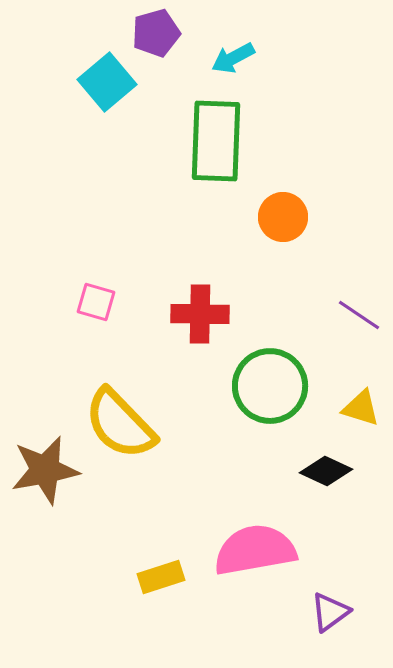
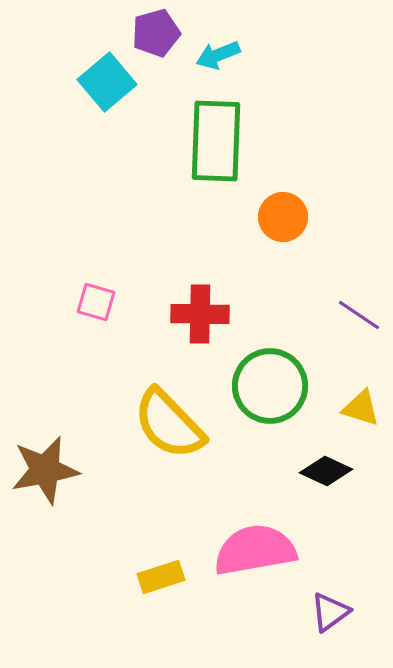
cyan arrow: moved 15 px left, 3 px up; rotated 6 degrees clockwise
yellow semicircle: moved 49 px right
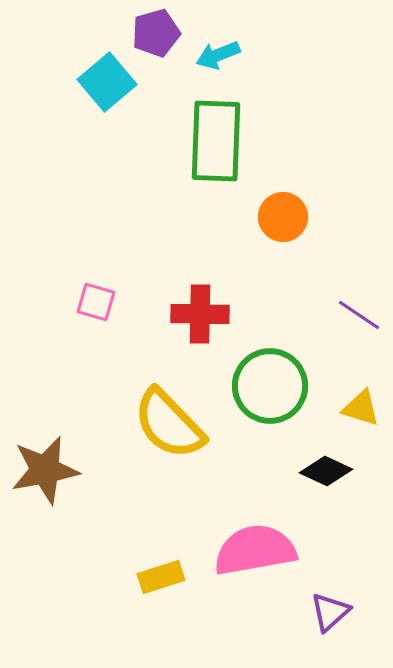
purple triangle: rotated 6 degrees counterclockwise
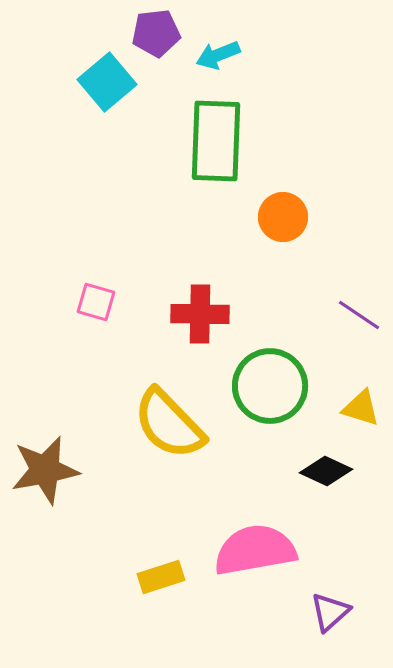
purple pentagon: rotated 9 degrees clockwise
